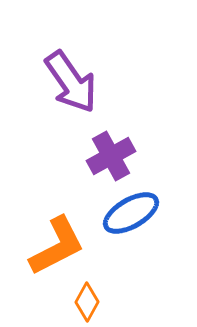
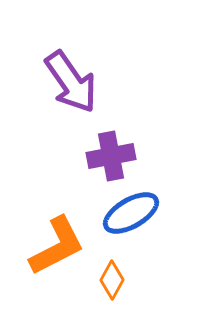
purple cross: rotated 18 degrees clockwise
orange diamond: moved 25 px right, 22 px up
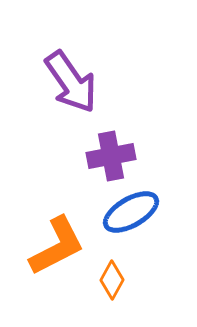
blue ellipse: moved 1 px up
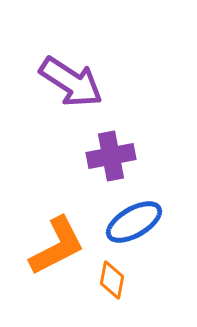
purple arrow: rotated 22 degrees counterclockwise
blue ellipse: moved 3 px right, 10 px down
orange diamond: rotated 18 degrees counterclockwise
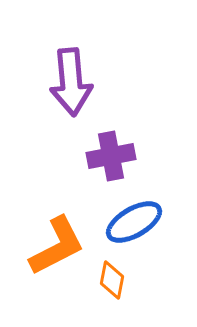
purple arrow: rotated 52 degrees clockwise
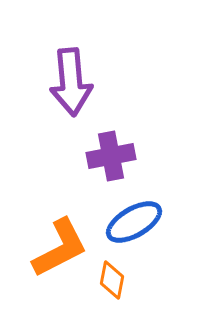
orange L-shape: moved 3 px right, 2 px down
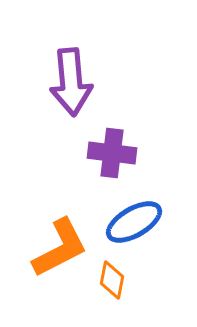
purple cross: moved 1 px right, 3 px up; rotated 18 degrees clockwise
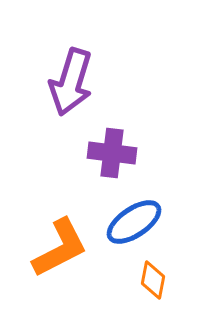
purple arrow: rotated 22 degrees clockwise
blue ellipse: rotated 4 degrees counterclockwise
orange diamond: moved 41 px right
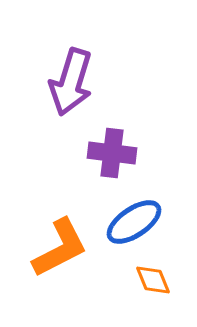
orange diamond: rotated 33 degrees counterclockwise
